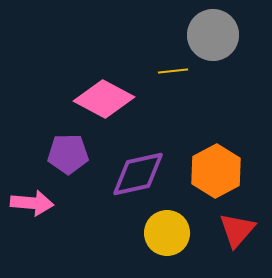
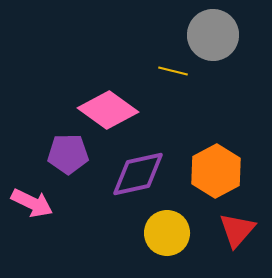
yellow line: rotated 20 degrees clockwise
pink diamond: moved 4 px right, 11 px down; rotated 8 degrees clockwise
pink arrow: rotated 21 degrees clockwise
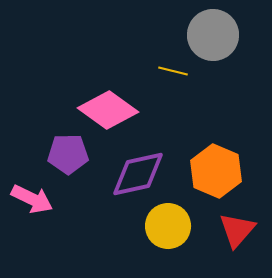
orange hexagon: rotated 9 degrees counterclockwise
pink arrow: moved 4 px up
yellow circle: moved 1 px right, 7 px up
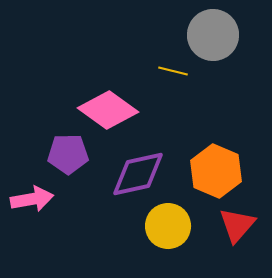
pink arrow: rotated 36 degrees counterclockwise
red triangle: moved 5 px up
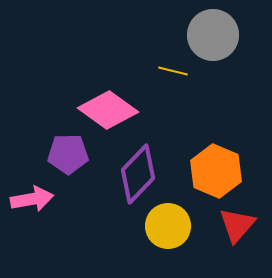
purple diamond: rotated 34 degrees counterclockwise
